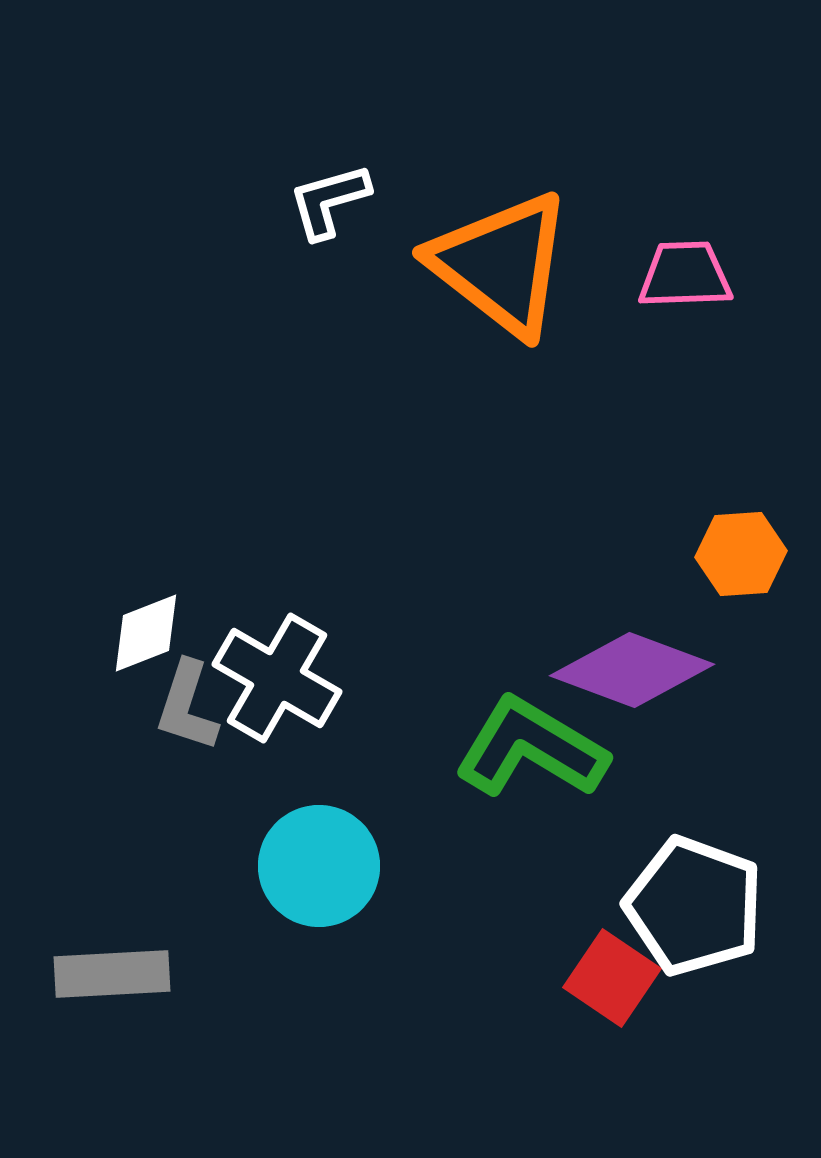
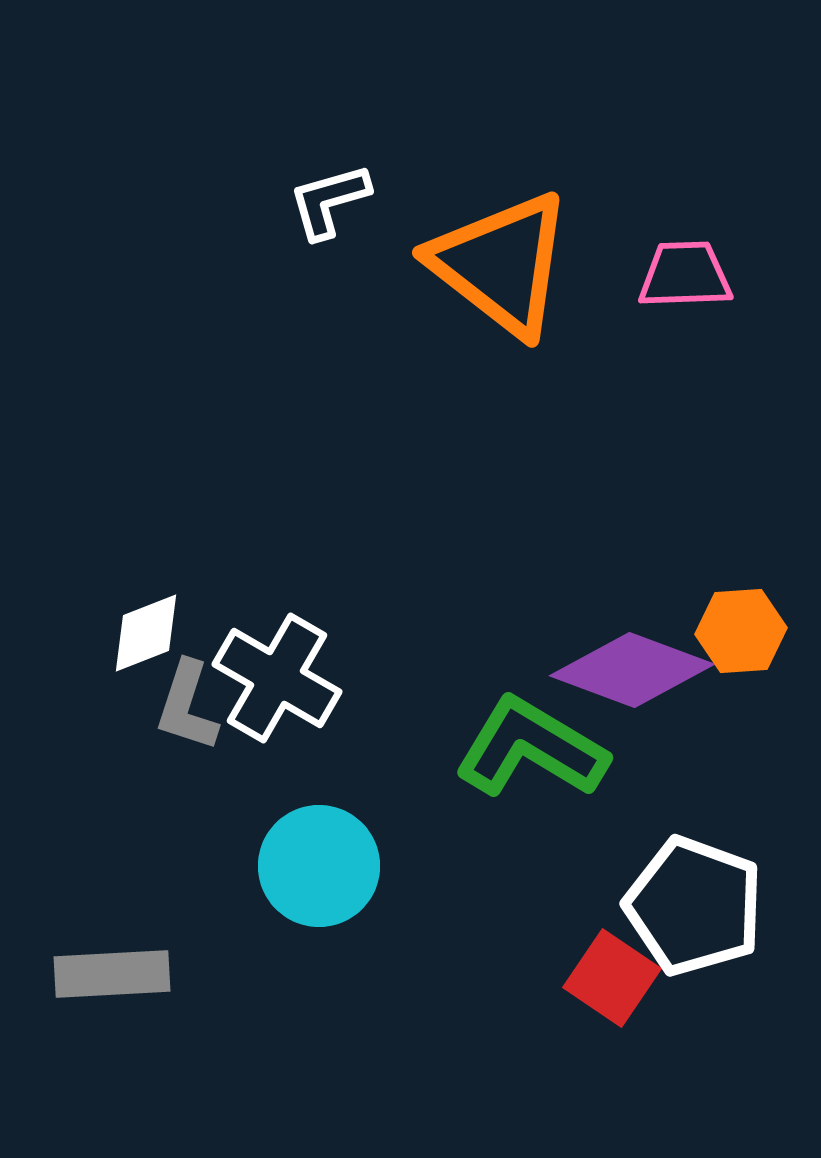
orange hexagon: moved 77 px down
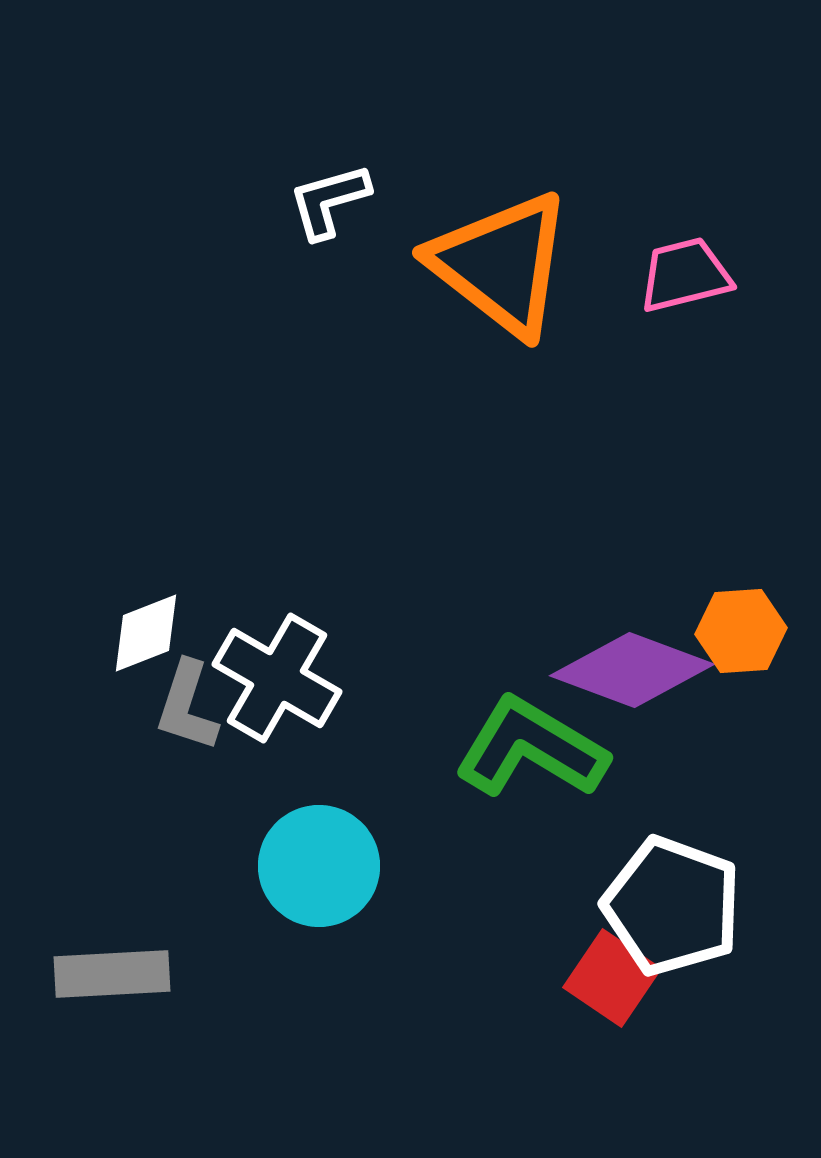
pink trapezoid: rotated 12 degrees counterclockwise
white pentagon: moved 22 px left
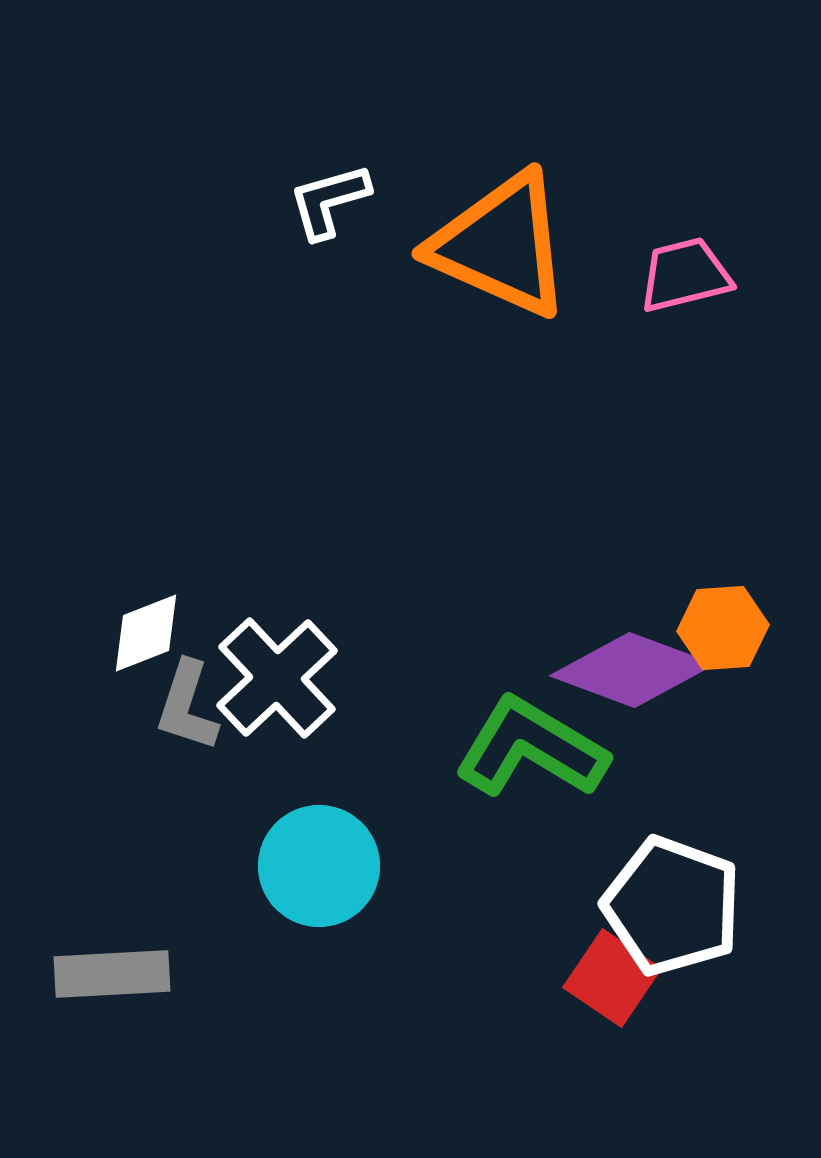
orange triangle: moved 19 px up; rotated 14 degrees counterclockwise
orange hexagon: moved 18 px left, 3 px up
white cross: rotated 17 degrees clockwise
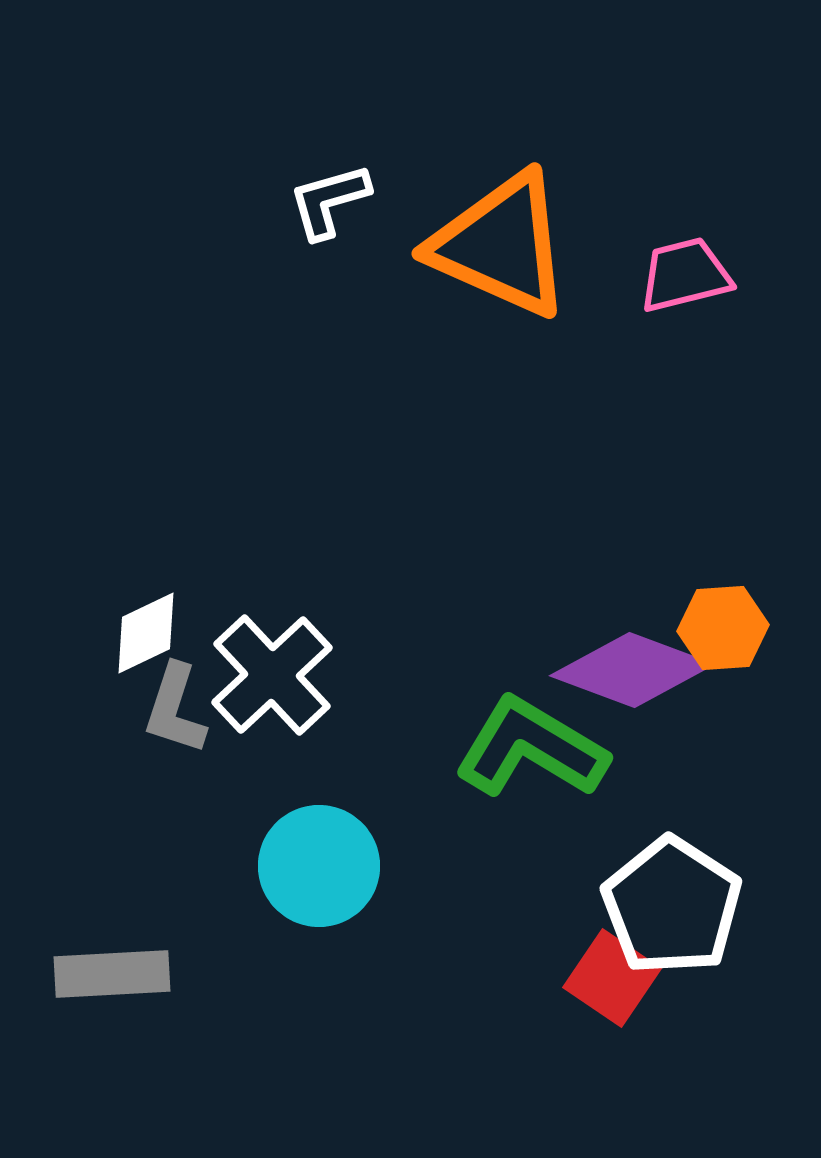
white diamond: rotated 4 degrees counterclockwise
white cross: moved 5 px left, 3 px up
gray L-shape: moved 12 px left, 3 px down
white pentagon: rotated 13 degrees clockwise
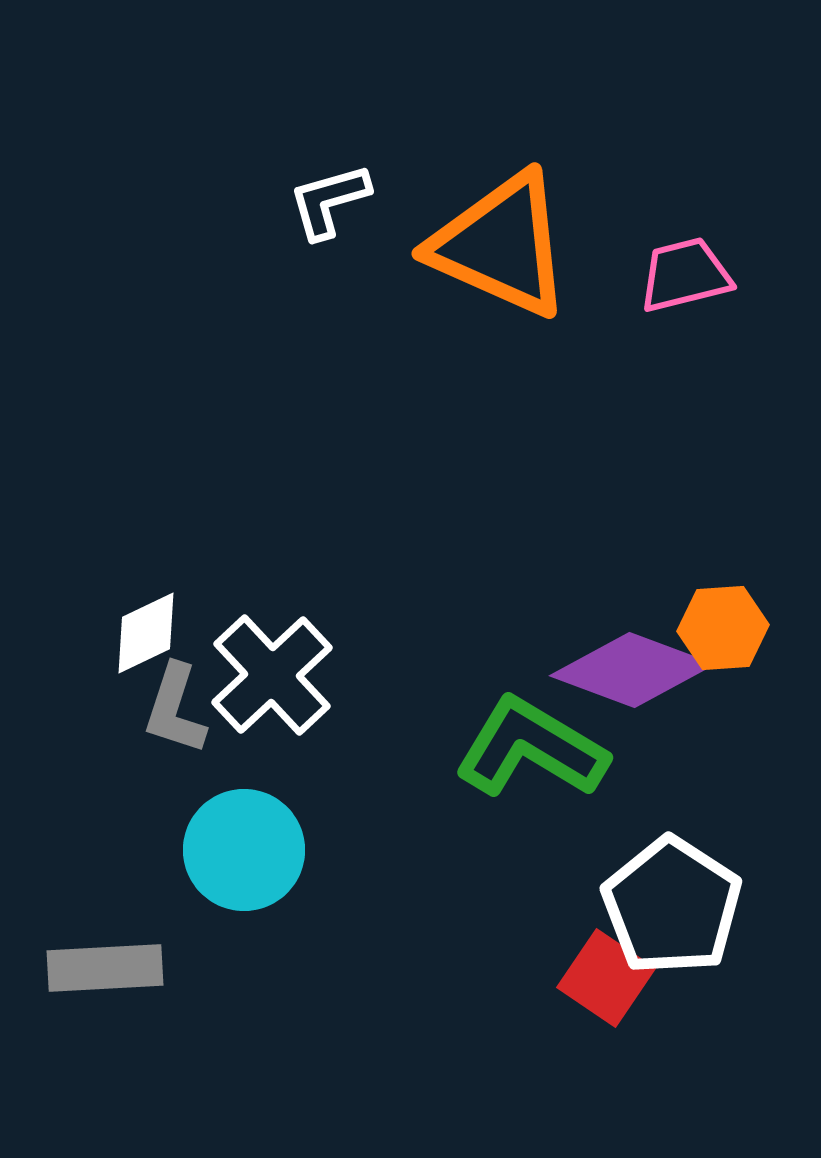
cyan circle: moved 75 px left, 16 px up
gray rectangle: moved 7 px left, 6 px up
red square: moved 6 px left
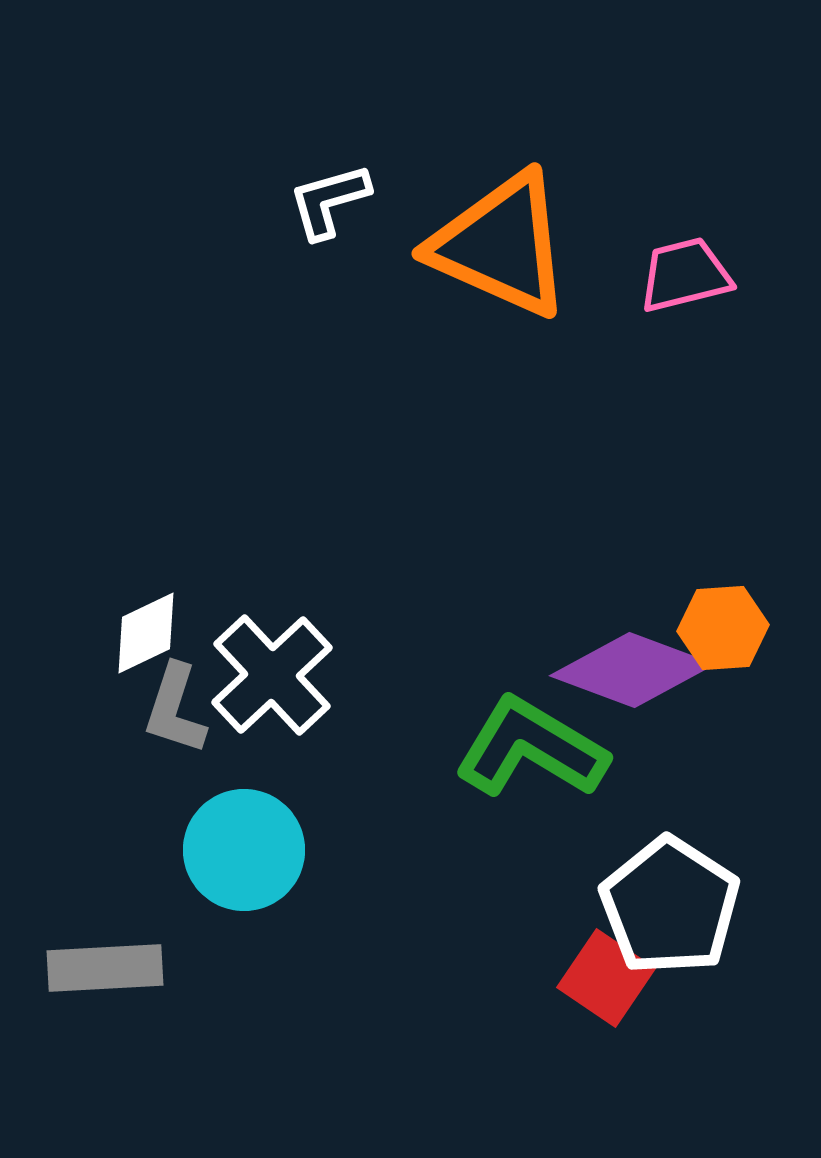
white pentagon: moved 2 px left
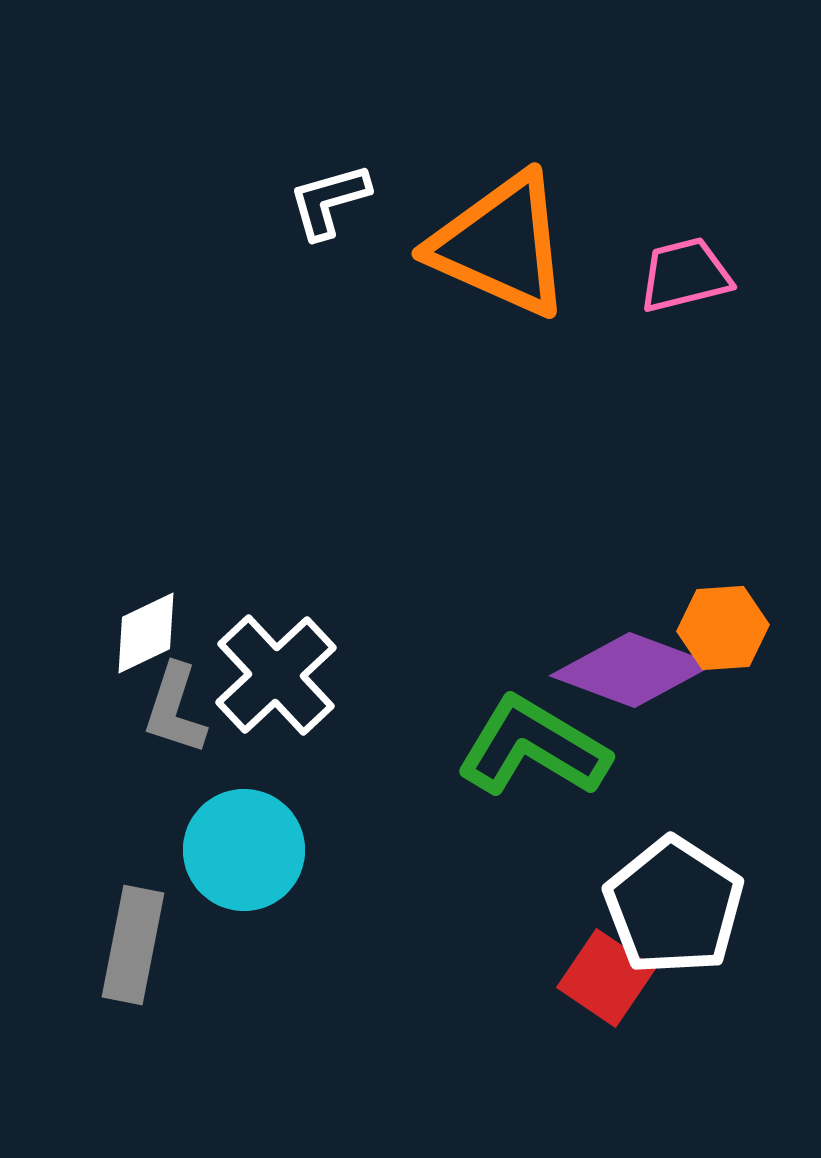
white cross: moved 4 px right
green L-shape: moved 2 px right, 1 px up
white pentagon: moved 4 px right
gray rectangle: moved 28 px right, 23 px up; rotated 76 degrees counterclockwise
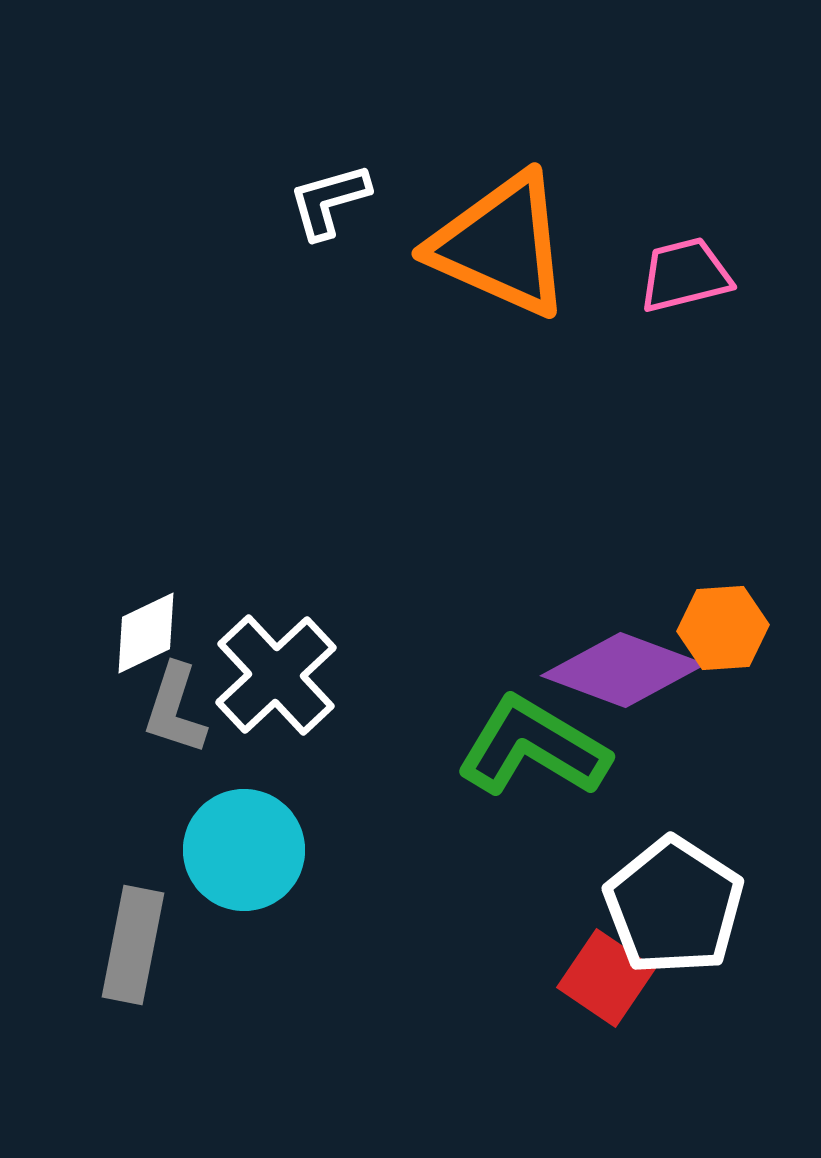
purple diamond: moved 9 px left
